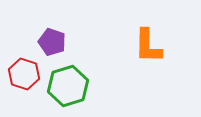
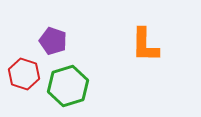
purple pentagon: moved 1 px right, 1 px up
orange L-shape: moved 3 px left, 1 px up
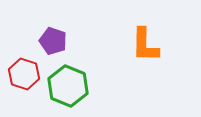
green hexagon: rotated 21 degrees counterclockwise
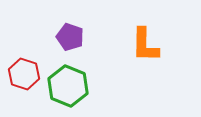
purple pentagon: moved 17 px right, 4 px up
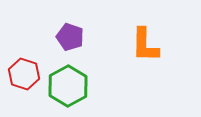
green hexagon: rotated 9 degrees clockwise
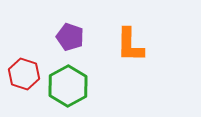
orange L-shape: moved 15 px left
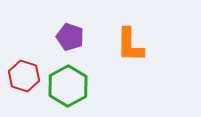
red hexagon: moved 2 px down
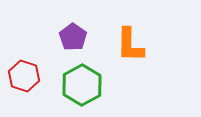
purple pentagon: moved 3 px right; rotated 16 degrees clockwise
green hexagon: moved 14 px right, 1 px up
